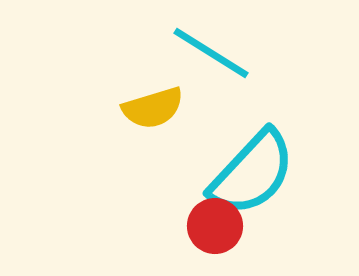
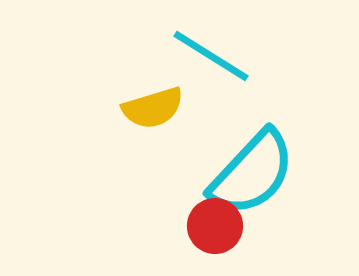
cyan line: moved 3 px down
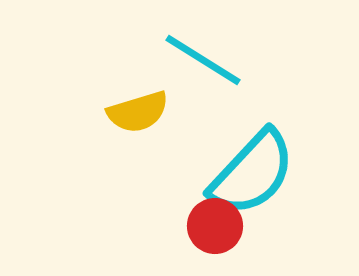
cyan line: moved 8 px left, 4 px down
yellow semicircle: moved 15 px left, 4 px down
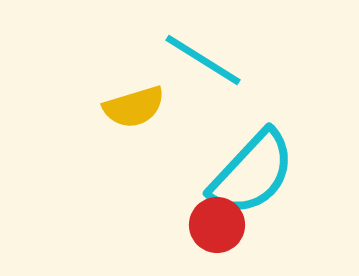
yellow semicircle: moved 4 px left, 5 px up
red circle: moved 2 px right, 1 px up
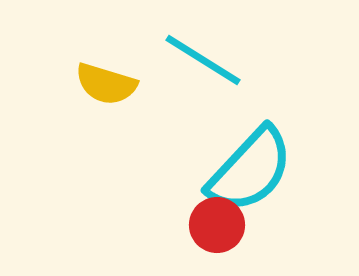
yellow semicircle: moved 28 px left, 23 px up; rotated 34 degrees clockwise
cyan semicircle: moved 2 px left, 3 px up
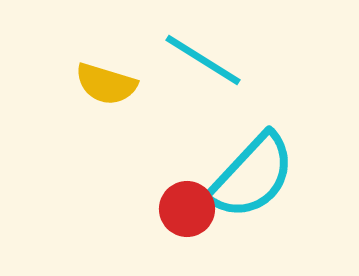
cyan semicircle: moved 2 px right, 6 px down
red circle: moved 30 px left, 16 px up
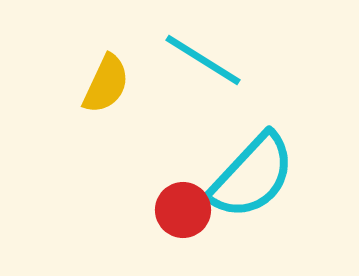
yellow semicircle: rotated 82 degrees counterclockwise
red circle: moved 4 px left, 1 px down
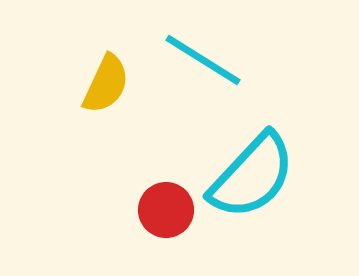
red circle: moved 17 px left
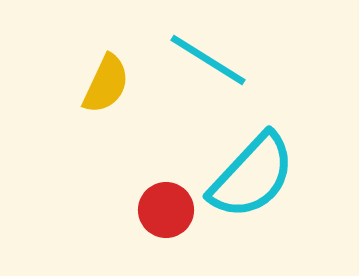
cyan line: moved 5 px right
